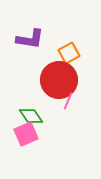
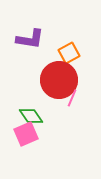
pink line: moved 4 px right, 3 px up
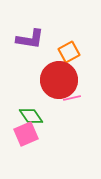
orange square: moved 1 px up
pink line: rotated 54 degrees clockwise
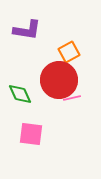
purple L-shape: moved 3 px left, 9 px up
green diamond: moved 11 px left, 22 px up; rotated 10 degrees clockwise
pink square: moved 5 px right; rotated 30 degrees clockwise
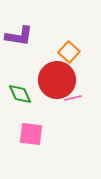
purple L-shape: moved 8 px left, 6 px down
orange square: rotated 20 degrees counterclockwise
red circle: moved 2 px left
pink line: moved 1 px right
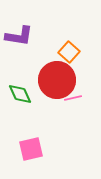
pink square: moved 15 px down; rotated 20 degrees counterclockwise
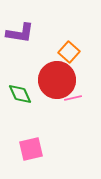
purple L-shape: moved 1 px right, 3 px up
